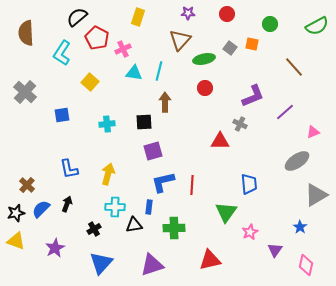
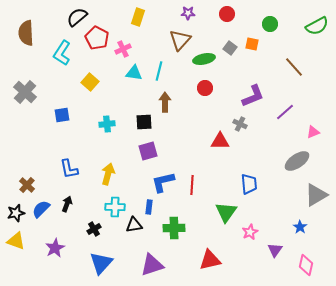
purple square at (153, 151): moved 5 px left
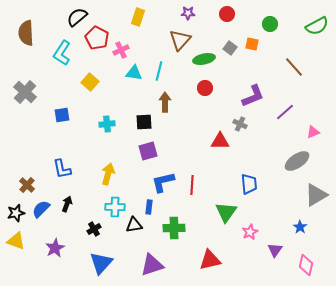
pink cross at (123, 49): moved 2 px left, 1 px down
blue L-shape at (69, 169): moved 7 px left
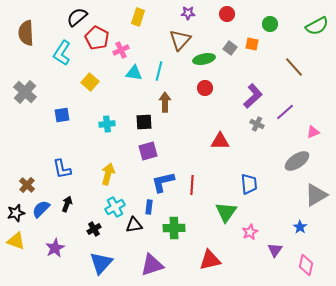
purple L-shape at (253, 96): rotated 20 degrees counterclockwise
gray cross at (240, 124): moved 17 px right
cyan cross at (115, 207): rotated 30 degrees counterclockwise
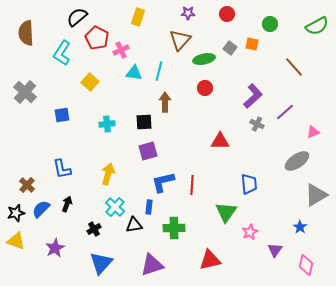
cyan cross at (115, 207): rotated 18 degrees counterclockwise
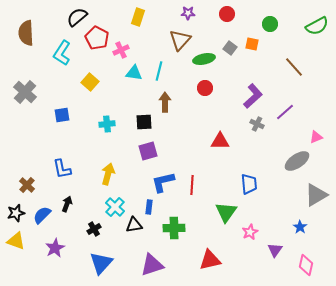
pink triangle at (313, 132): moved 3 px right, 5 px down
blue semicircle at (41, 209): moved 1 px right, 6 px down
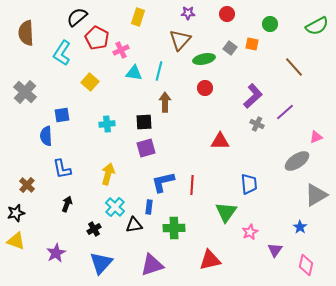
purple square at (148, 151): moved 2 px left, 3 px up
blue semicircle at (42, 215): moved 4 px right, 79 px up; rotated 48 degrees counterclockwise
purple star at (55, 248): moved 1 px right, 5 px down
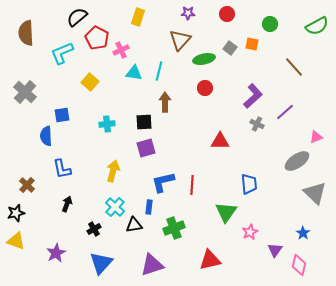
cyan L-shape at (62, 53): rotated 35 degrees clockwise
yellow arrow at (108, 174): moved 5 px right, 3 px up
gray triangle at (316, 195): moved 1 px left, 2 px up; rotated 45 degrees counterclockwise
blue star at (300, 227): moved 3 px right, 6 px down
green cross at (174, 228): rotated 20 degrees counterclockwise
pink diamond at (306, 265): moved 7 px left
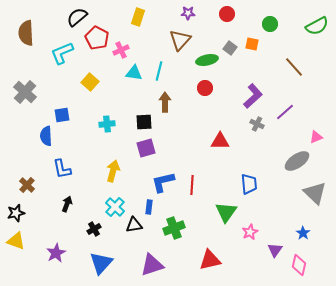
green ellipse at (204, 59): moved 3 px right, 1 px down
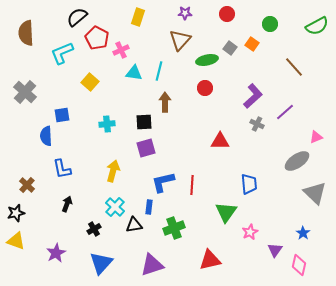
purple star at (188, 13): moved 3 px left
orange square at (252, 44): rotated 24 degrees clockwise
